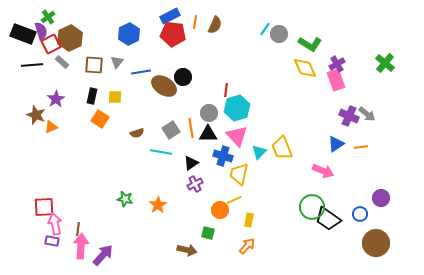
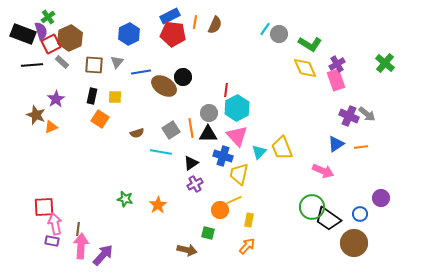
cyan hexagon at (237, 108): rotated 10 degrees counterclockwise
brown circle at (376, 243): moved 22 px left
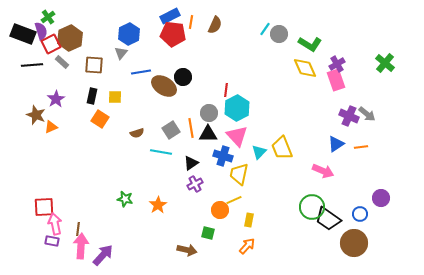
orange line at (195, 22): moved 4 px left
gray triangle at (117, 62): moved 4 px right, 9 px up
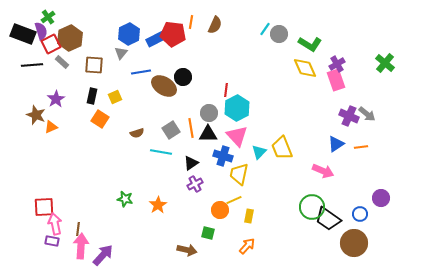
blue rectangle at (170, 16): moved 14 px left, 23 px down
yellow square at (115, 97): rotated 24 degrees counterclockwise
yellow rectangle at (249, 220): moved 4 px up
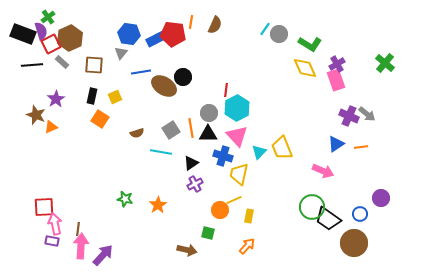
blue hexagon at (129, 34): rotated 25 degrees counterclockwise
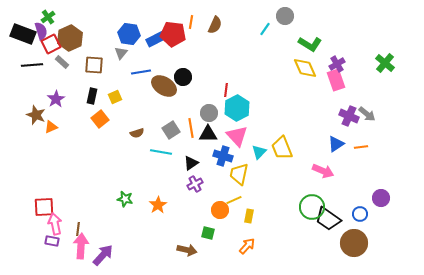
gray circle at (279, 34): moved 6 px right, 18 px up
orange square at (100, 119): rotated 18 degrees clockwise
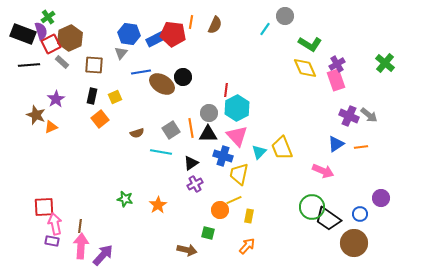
black line at (32, 65): moved 3 px left
brown ellipse at (164, 86): moved 2 px left, 2 px up
gray arrow at (367, 114): moved 2 px right, 1 px down
brown line at (78, 229): moved 2 px right, 3 px up
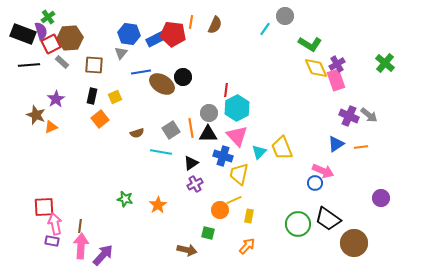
brown hexagon at (70, 38): rotated 20 degrees clockwise
yellow diamond at (305, 68): moved 11 px right
green circle at (312, 207): moved 14 px left, 17 px down
blue circle at (360, 214): moved 45 px left, 31 px up
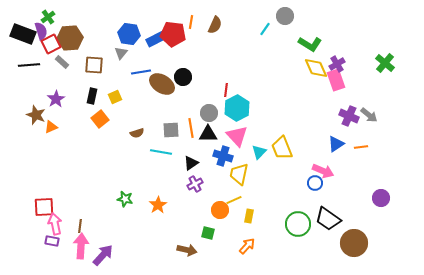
gray square at (171, 130): rotated 30 degrees clockwise
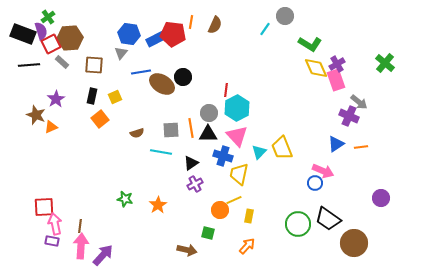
gray arrow at (369, 115): moved 10 px left, 13 px up
